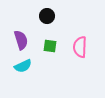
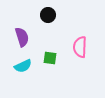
black circle: moved 1 px right, 1 px up
purple semicircle: moved 1 px right, 3 px up
green square: moved 12 px down
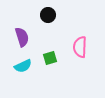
green square: rotated 24 degrees counterclockwise
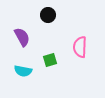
purple semicircle: rotated 12 degrees counterclockwise
green square: moved 2 px down
cyan semicircle: moved 5 px down; rotated 36 degrees clockwise
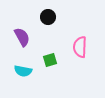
black circle: moved 2 px down
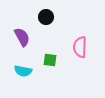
black circle: moved 2 px left
green square: rotated 24 degrees clockwise
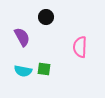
green square: moved 6 px left, 9 px down
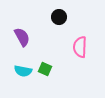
black circle: moved 13 px right
green square: moved 1 px right; rotated 16 degrees clockwise
